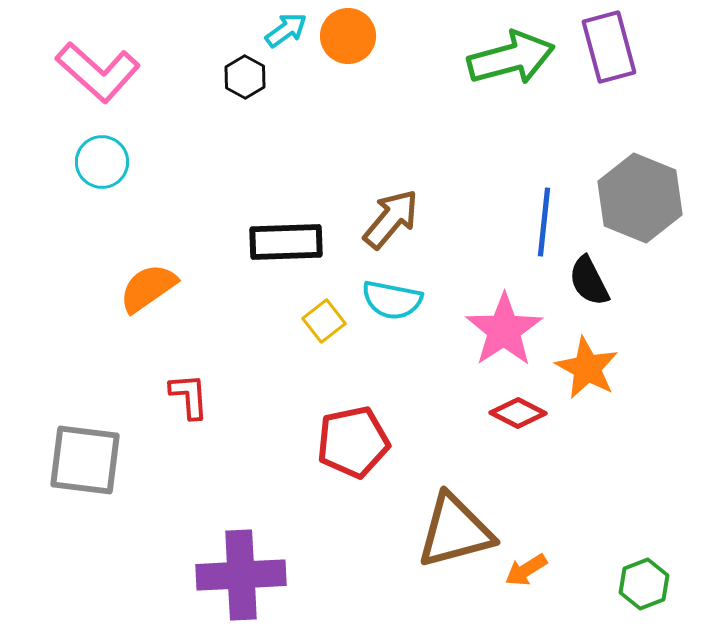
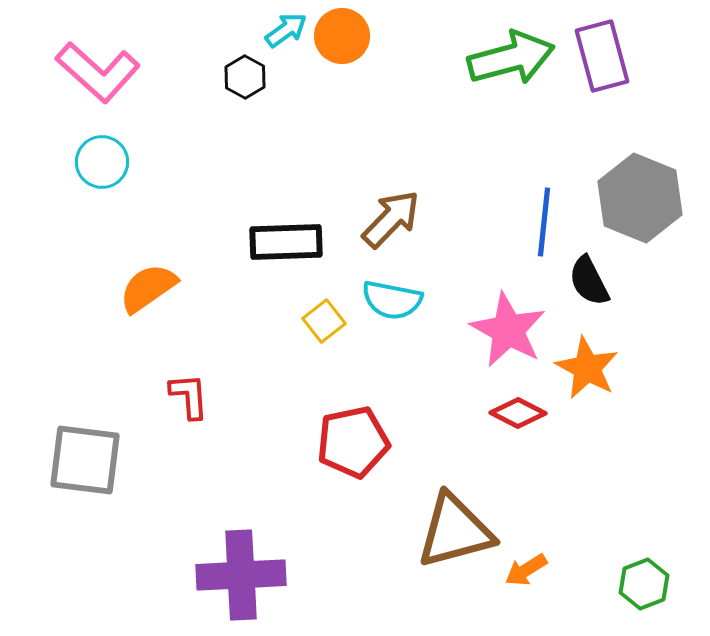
orange circle: moved 6 px left
purple rectangle: moved 7 px left, 9 px down
brown arrow: rotated 4 degrees clockwise
pink star: moved 4 px right; rotated 10 degrees counterclockwise
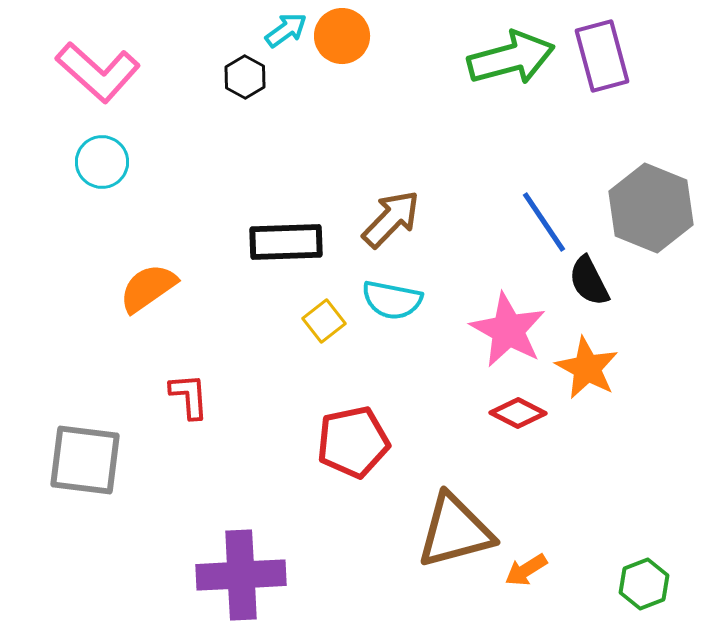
gray hexagon: moved 11 px right, 10 px down
blue line: rotated 40 degrees counterclockwise
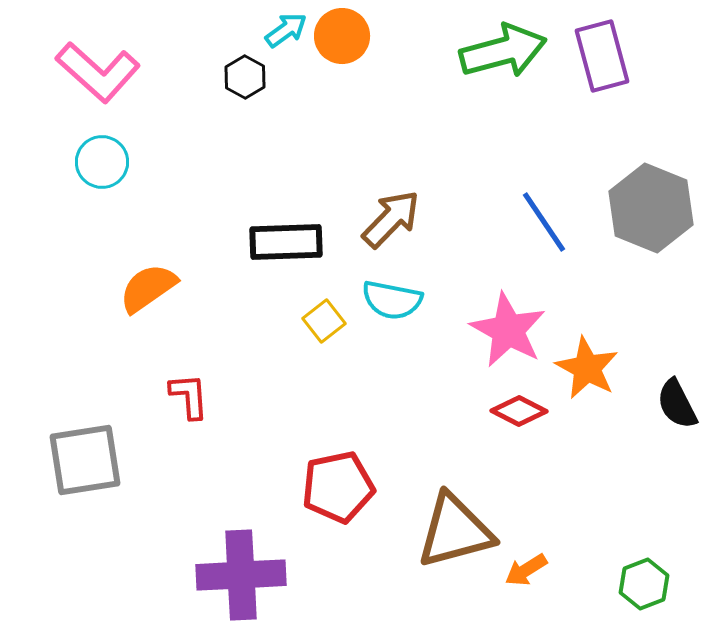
green arrow: moved 8 px left, 7 px up
black semicircle: moved 88 px right, 123 px down
red diamond: moved 1 px right, 2 px up
red pentagon: moved 15 px left, 45 px down
gray square: rotated 16 degrees counterclockwise
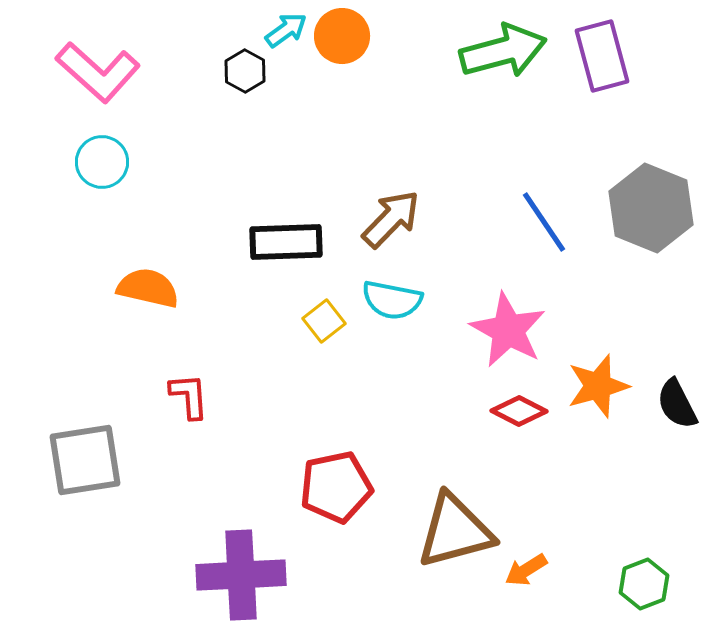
black hexagon: moved 6 px up
orange semicircle: rotated 48 degrees clockwise
orange star: moved 11 px right, 18 px down; rotated 28 degrees clockwise
red pentagon: moved 2 px left
